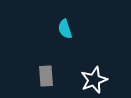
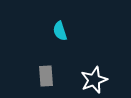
cyan semicircle: moved 5 px left, 2 px down
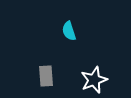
cyan semicircle: moved 9 px right
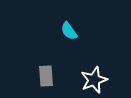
cyan semicircle: rotated 18 degrees counterclockwise
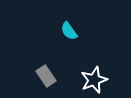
gray rectangle: rotated 30 degrees counterclockwise
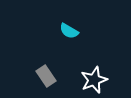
cyan semicircle: rotated 24 degrees counterclockwise
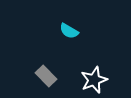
gray rectangle: rotated 10 degrees counterclockwise
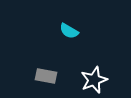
gray rectangle: rotated 35 degrees counterclockwise
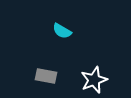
cyan semicircle: moved 7 px left
